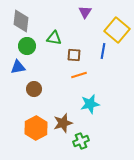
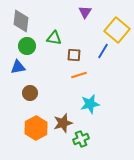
blue line: rotated 21 degrees clockwise
brown circle: moved 4 px left, 4 px down
green cross: moved 2 px up
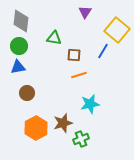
green circle: moved 8 px left
brown circle: moved 3 px left
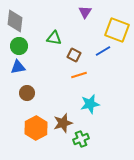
gray diamond: moved 6 px left
yellow square: rotated 20 degrees counterclockwise
blue line: rotated 28 degrees clockwise
brown square: rotated 24 degrees clockwise
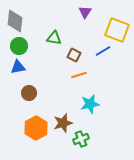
brown circle: moved 2 px right
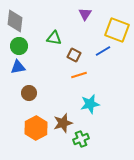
purple triangle: moved 2 px down
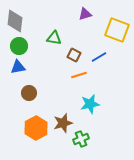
purple triangle: rotated 40 degrees clockwise
blue line: moved 4 px left, 6 px down
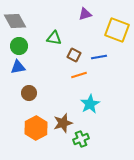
gray diamond: rotated 35 degrees counterclockwise
blue line: rotated 21 degrees clockwise
cyan star: rotated 18 degrees counterclockwise
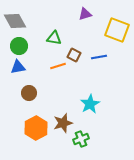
orange line: moved 21 px left, 9 px up
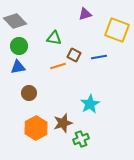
gray diamond: rotated 15 degrees counterclockwise
